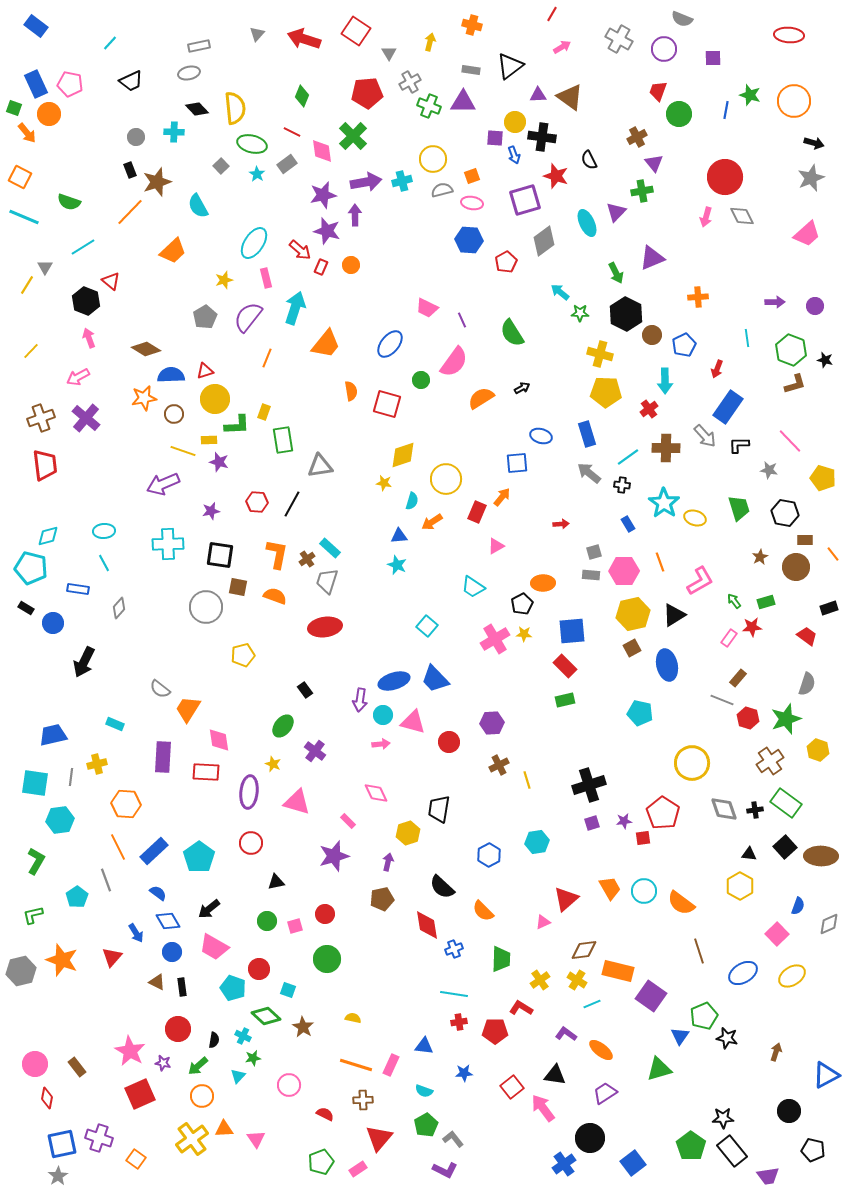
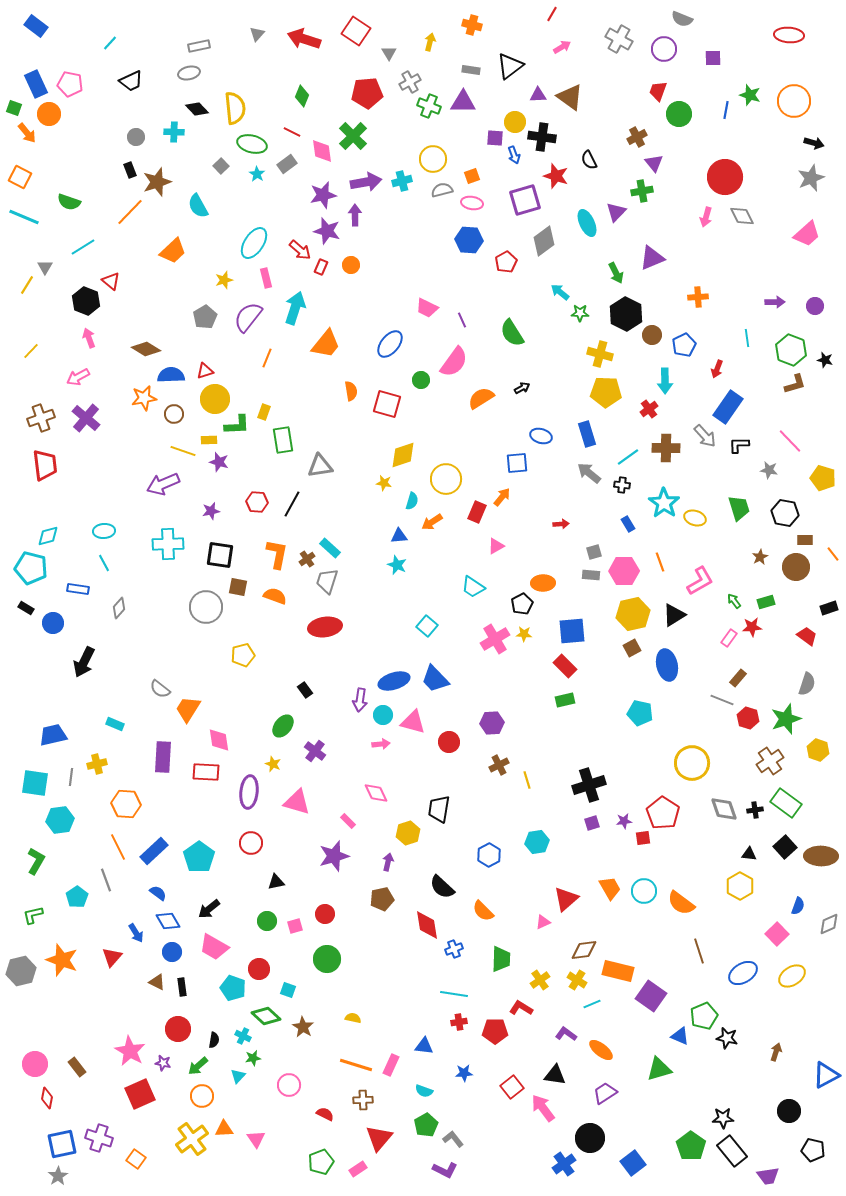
blue triangle at (680, 1036): rotated 42 degrees counterclockwise
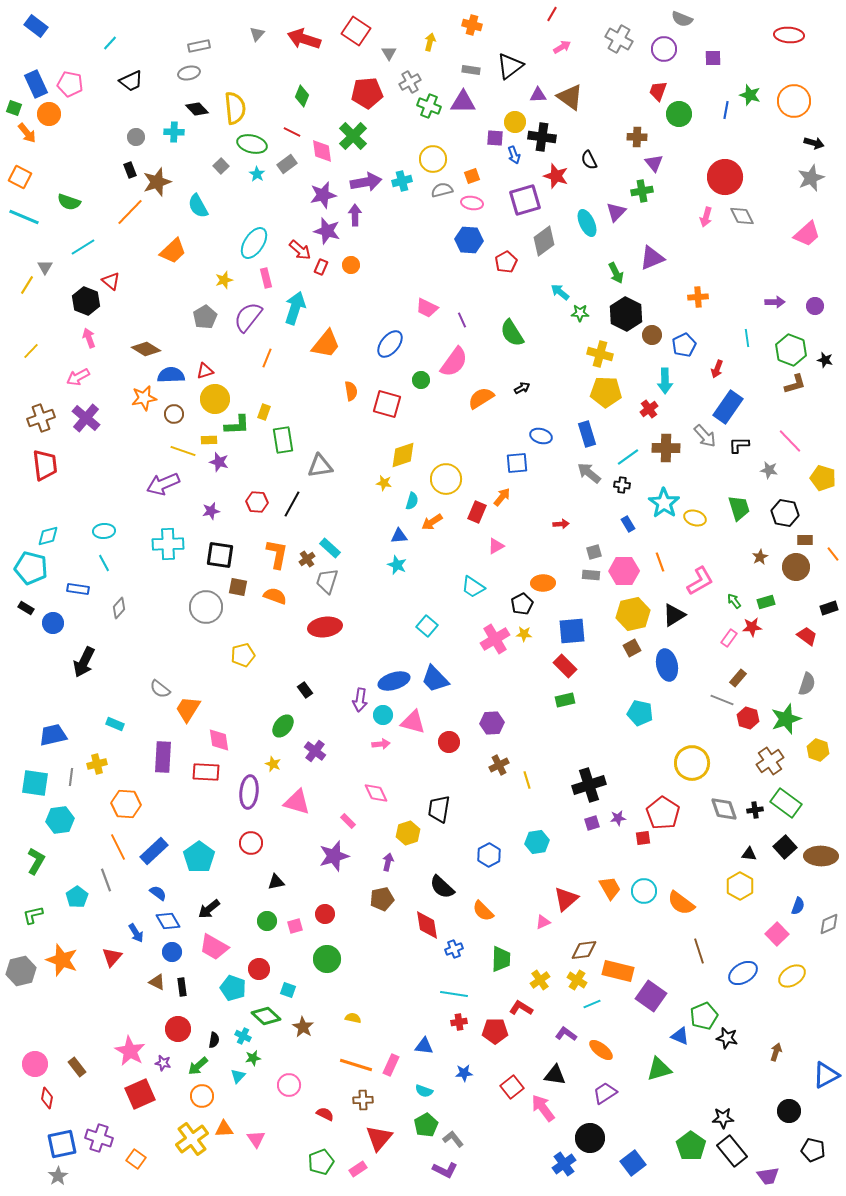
brown cross at (637, 137): rotated 30 degrees clockwise
purple star at (624, 821): moved 6 px left, 3 px up
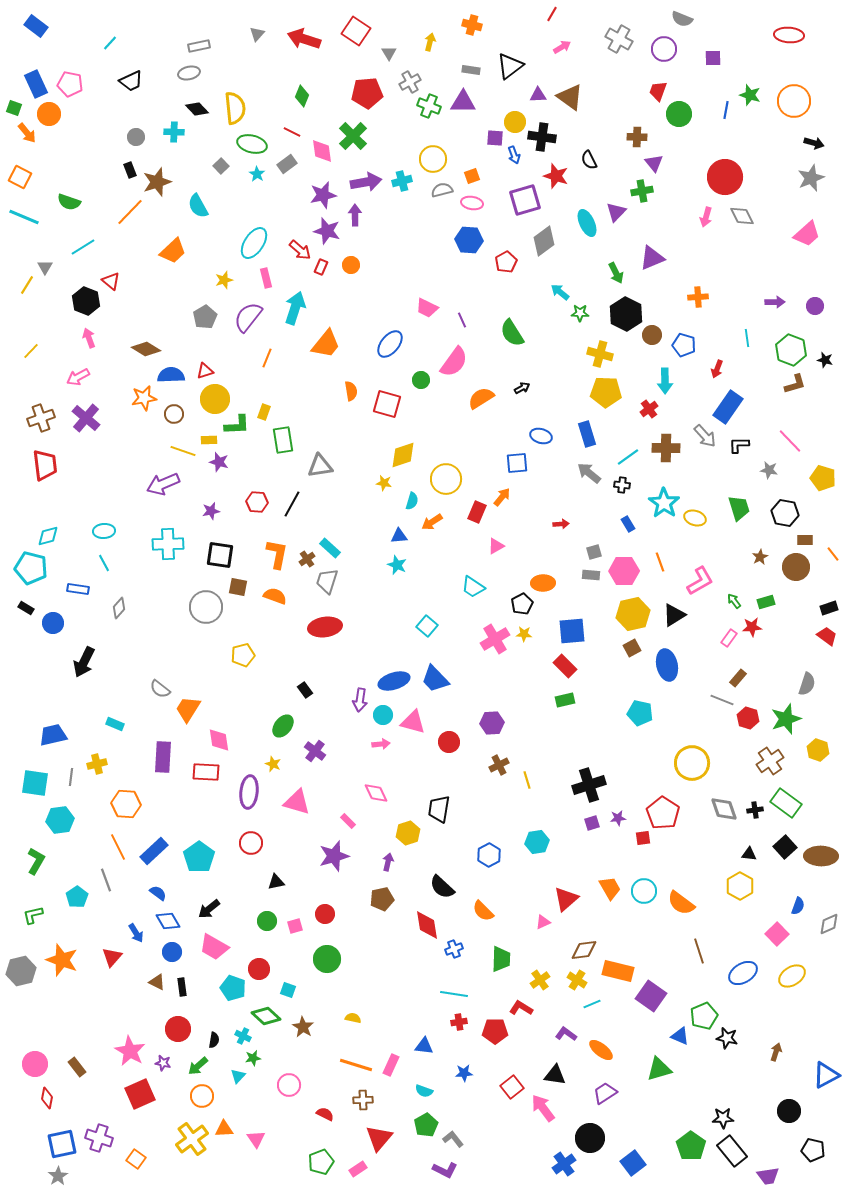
blue pentagon at (684, 345): rotated 30 degrees counterclockwise
red trapezoid at (807, 636): moved 20 px right
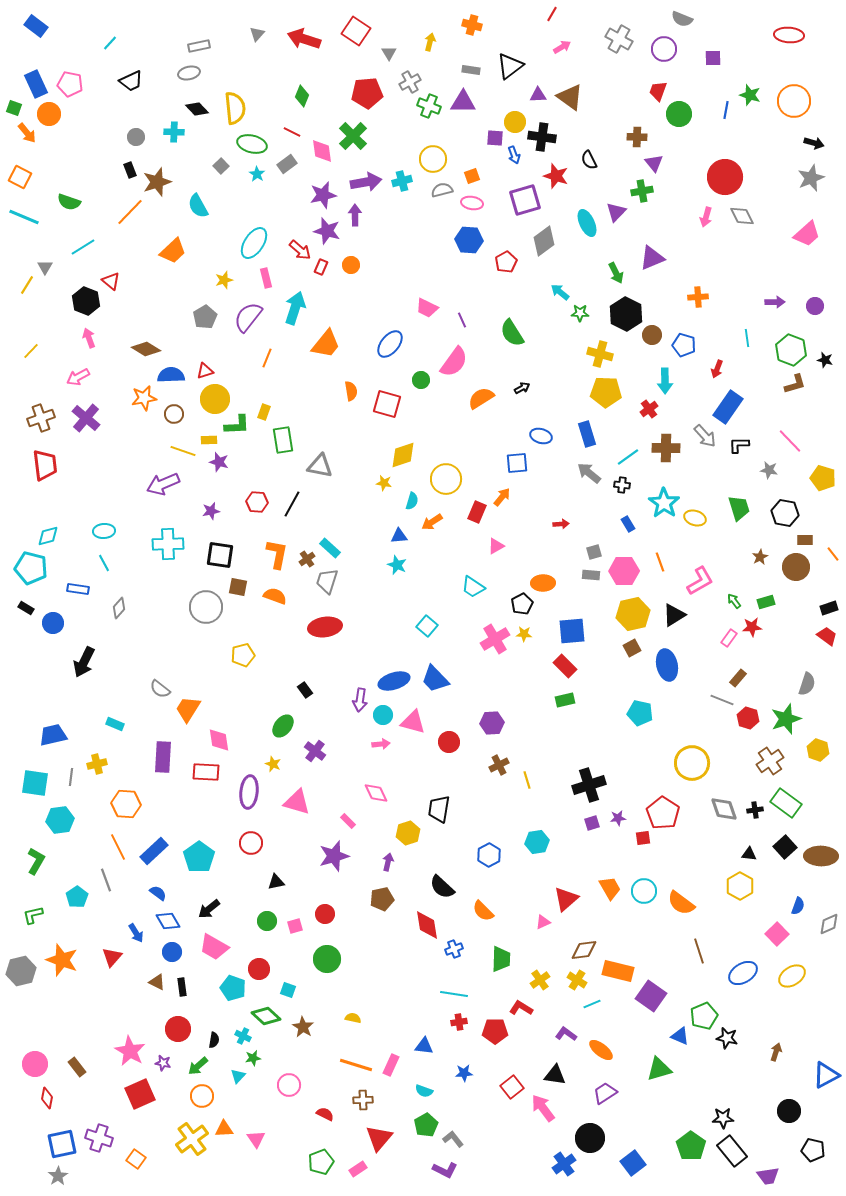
gray triangle at (320, 466): rotated 20 degrees clockwise
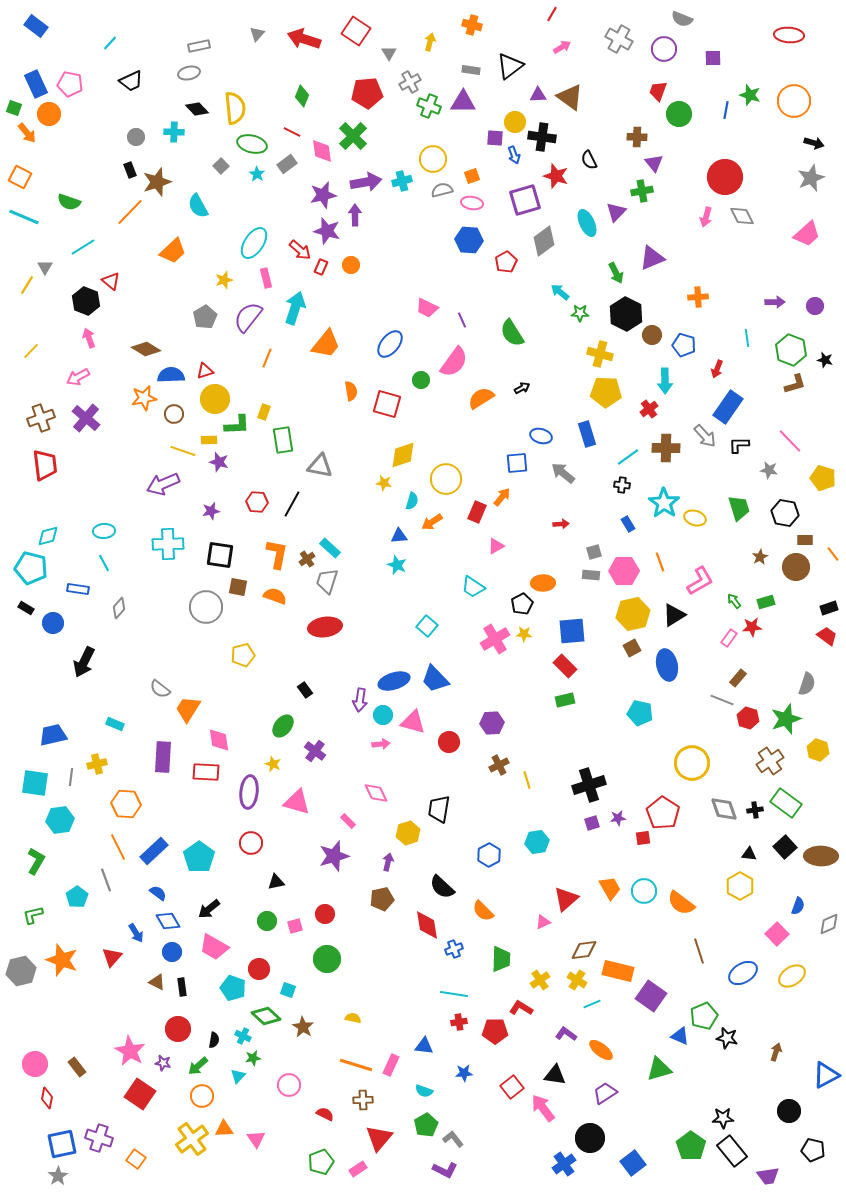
gray arrow at (589, 473): moved 26 px left
red square at (140, 1094): rotated 32 degrees counterclockwise
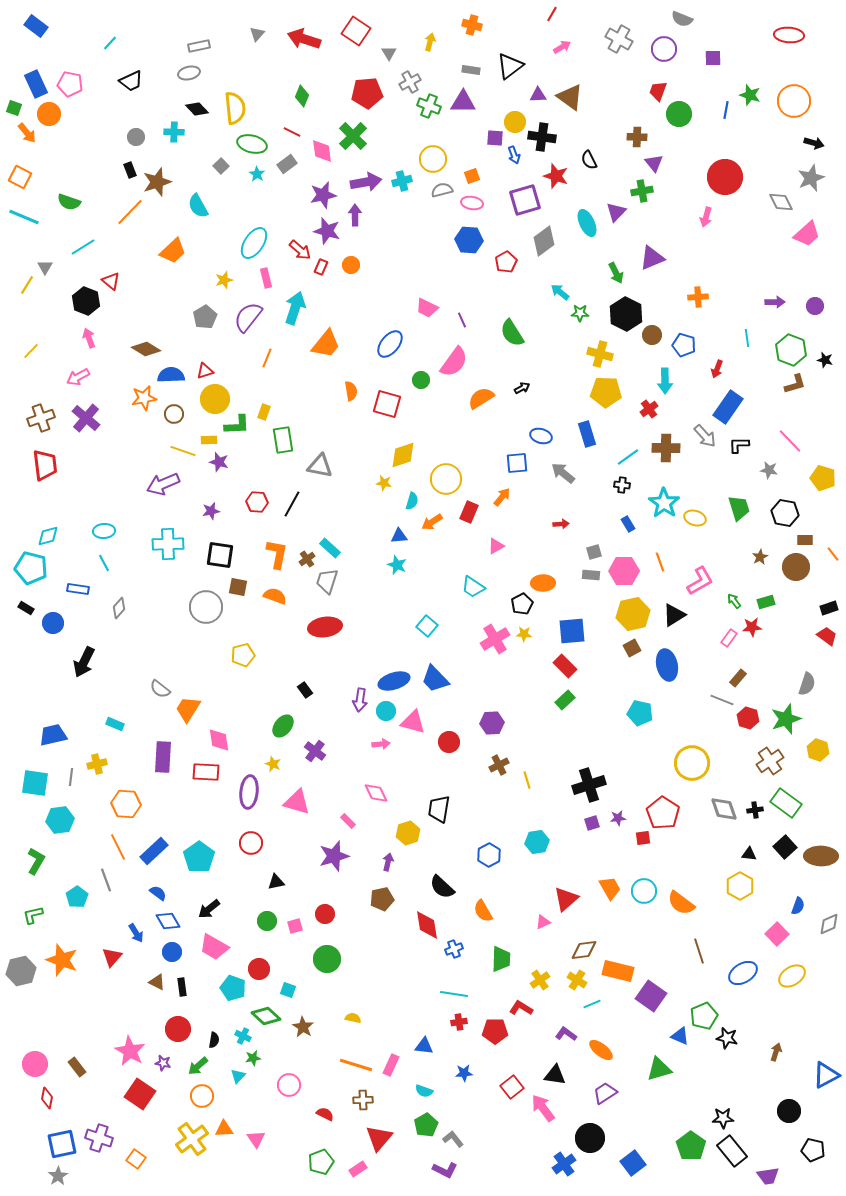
gray diamond at (742, 216): moved 39 px right, 14 px up
red rectangle at (477, 512): moved 8 px left
green rectangle at (565, 700): rotated 30 degrees counterclockwise
cyan circle at (383, 715): moved 3 px right, 4 px up
orange semicircle at (483, 911): rotated 15 degrees clockwise
